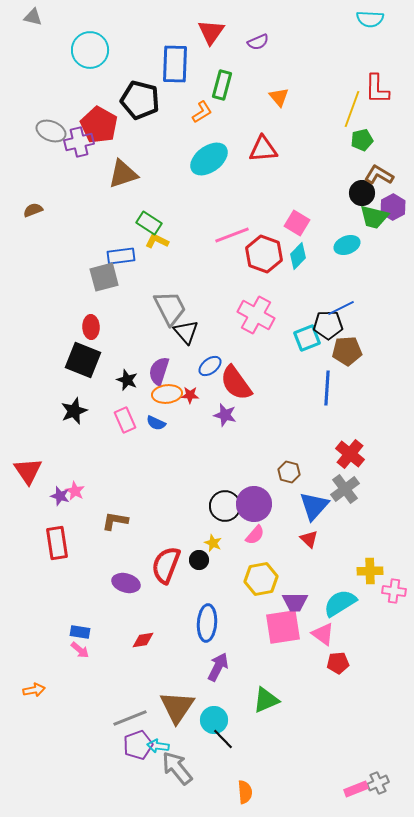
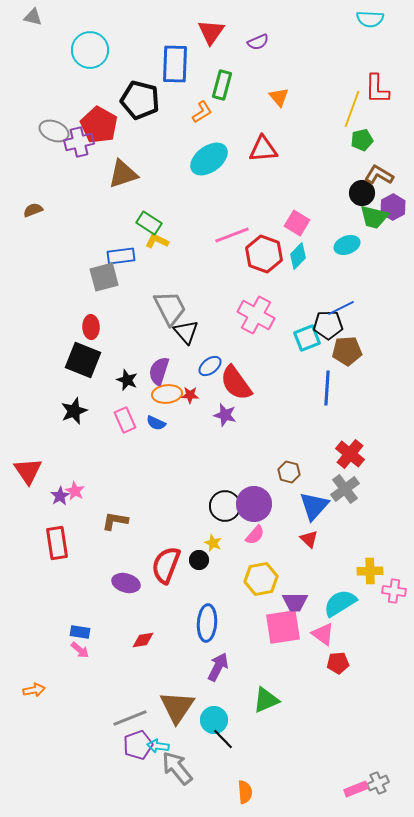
gray ellipse at (51, 131): moved 3 px right
purple star at (60, 496): rotated 24 degrees clockwise
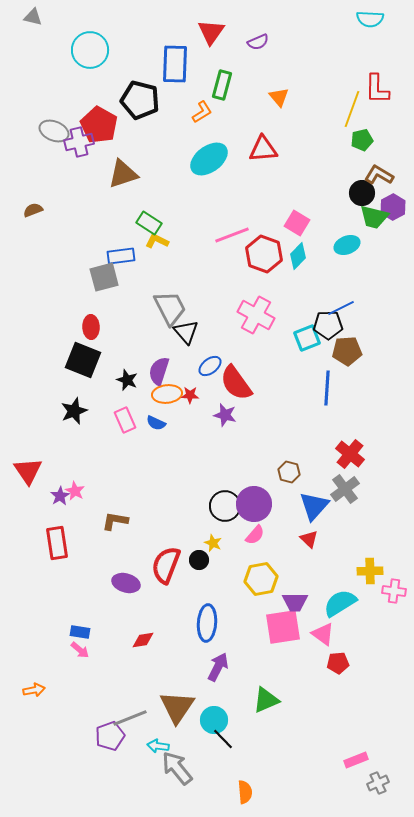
purple pentagon at (138, 745): moved 28 px left, 9 px up
pink rectangle at (356, 789): moved 29 px up
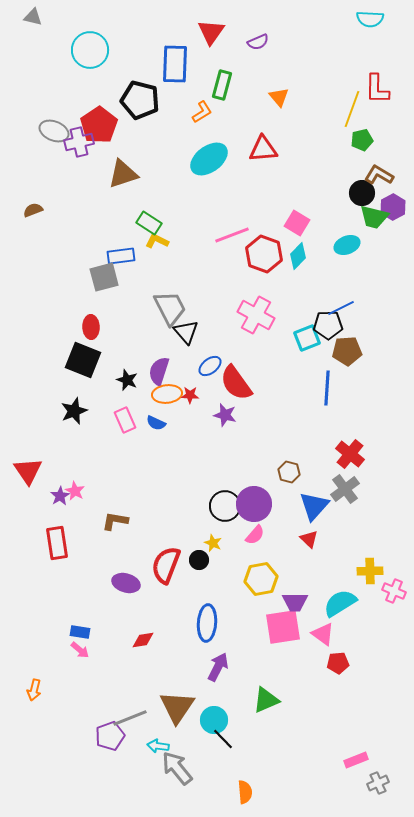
red pentagon at (99, 125): rotated 9 degrees clockwise
pink cross at (394, 591): rotated 15 degrees clockwise
orange arrow at (34, 690): rotated 115 degrees clockwise
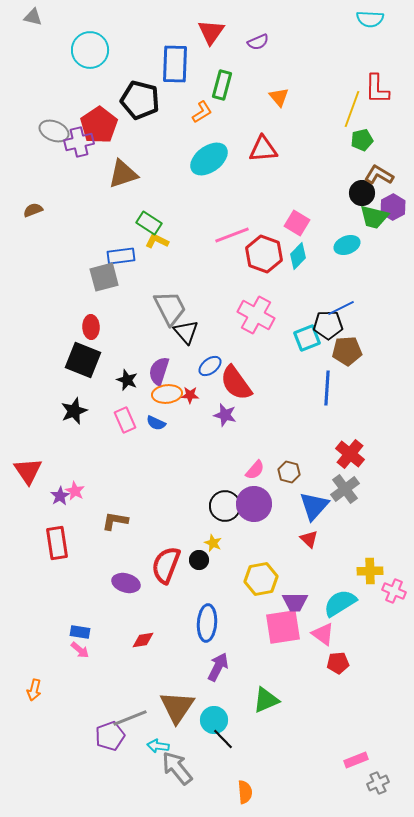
pink semicircle at (255, 535): moved 65 px up
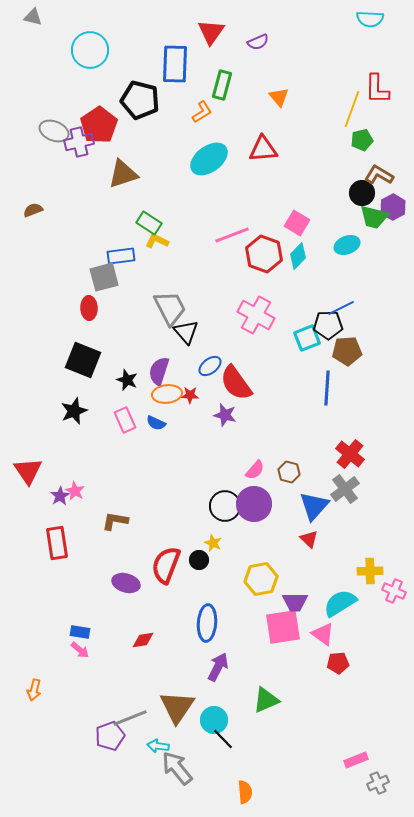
red ellipse at (91, 327): moved 2 px left, 19 px up
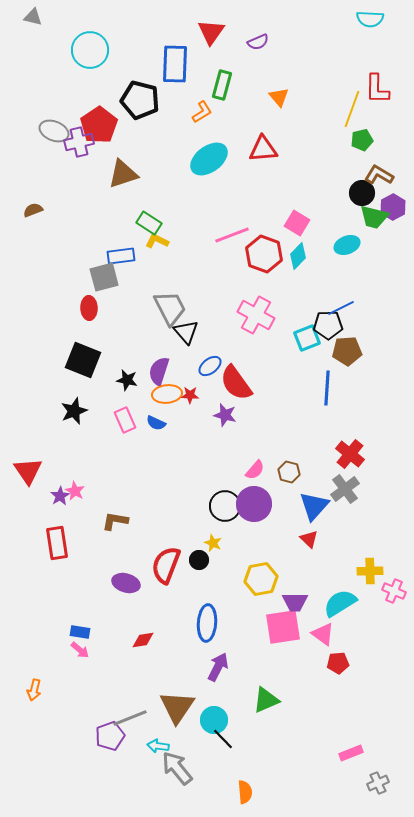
black star at (127, 380): rotated 10 degrees counterclockwise
pink rectangle at (356, 760): moved 5 px left, 7 px up
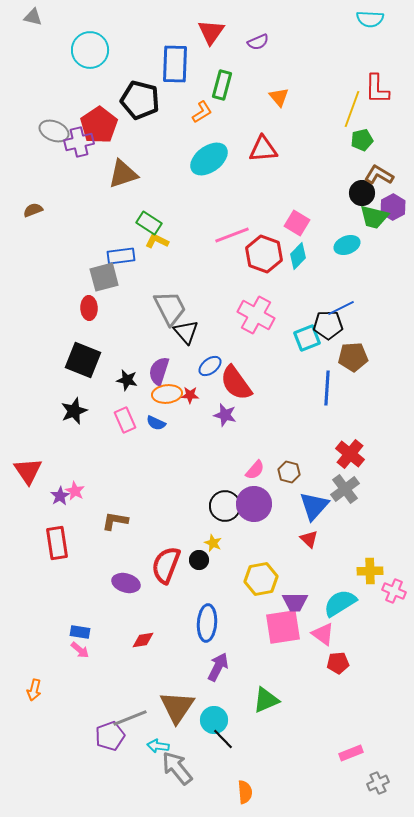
brown pentagon at (347, 351): moved 6 px right, 6 px down
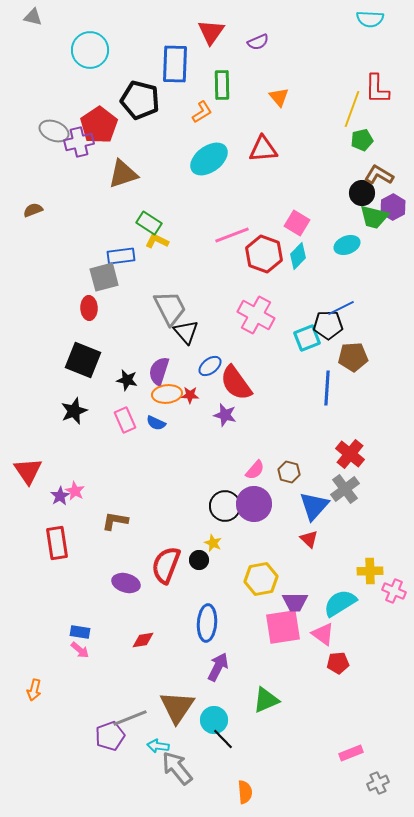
green rectangle at (222, 85): rotated 16 degrees counterclockwise
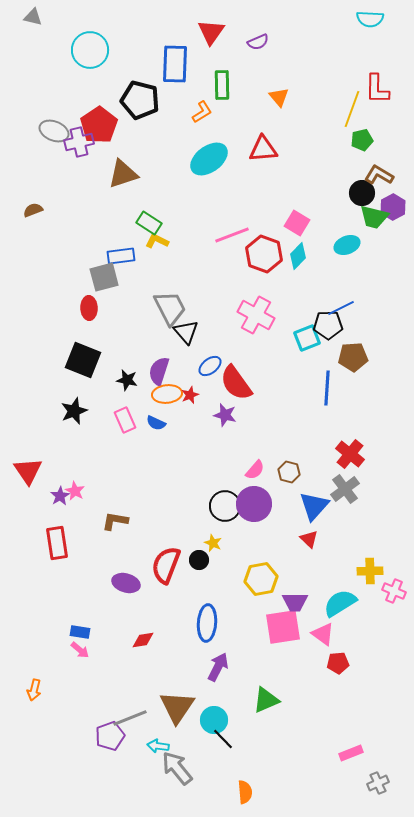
red star at (190, 395): rotated 24 degrees counterclockwise
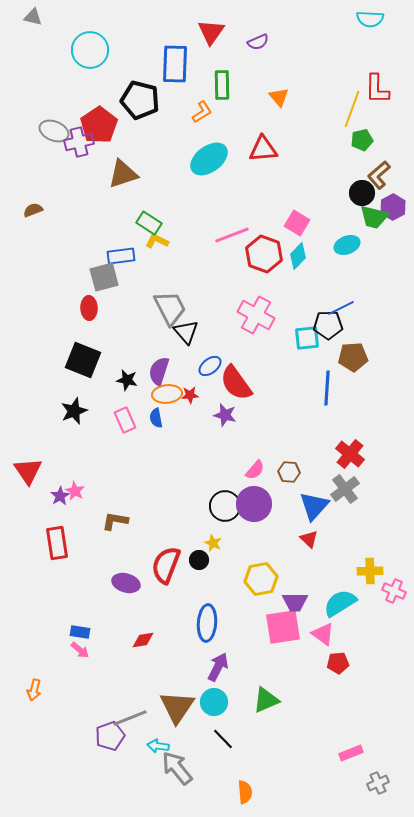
brown L-shape at (379, 175): rotated 72 degrees counterclockwise
cyan square at (307, 338): rotated 16 degrees clockwise
red star at (190, 395): rotated 18 degrees clockwise
blue semicircle at (156, 423): moved 5 px up; rotated 54 degrees clockwise
brown hexagon at (289, 472): rotated 10 degrees counterclockwise
cyan circle at (214, 720): moved 18 px up
